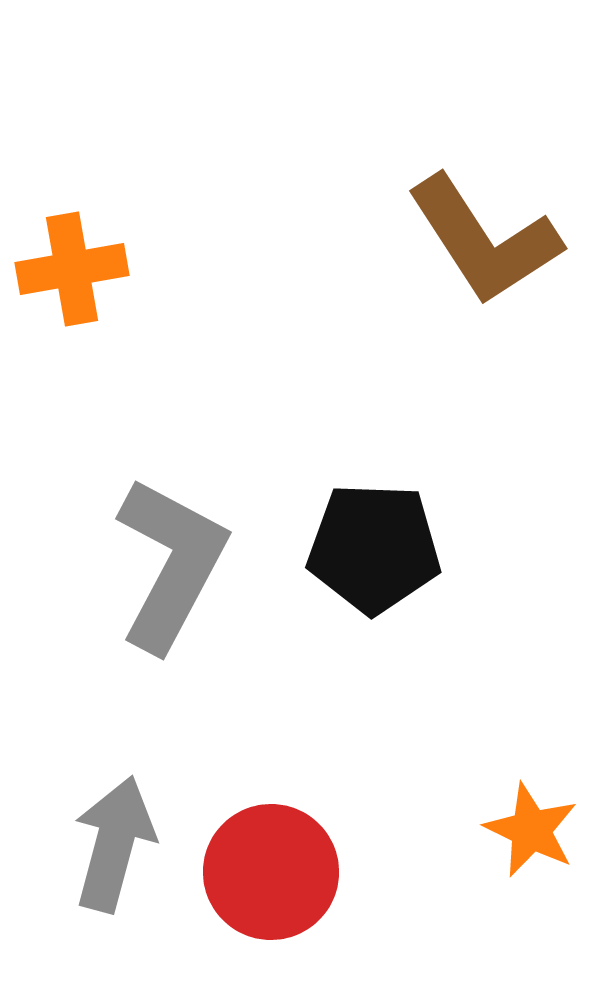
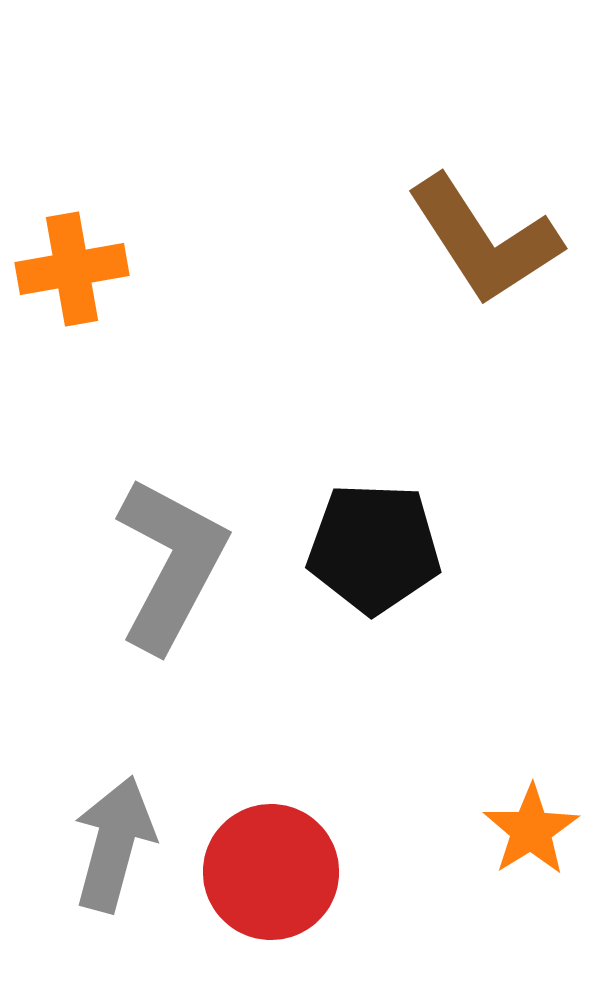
orange star: rotated 14 degrees clockwise
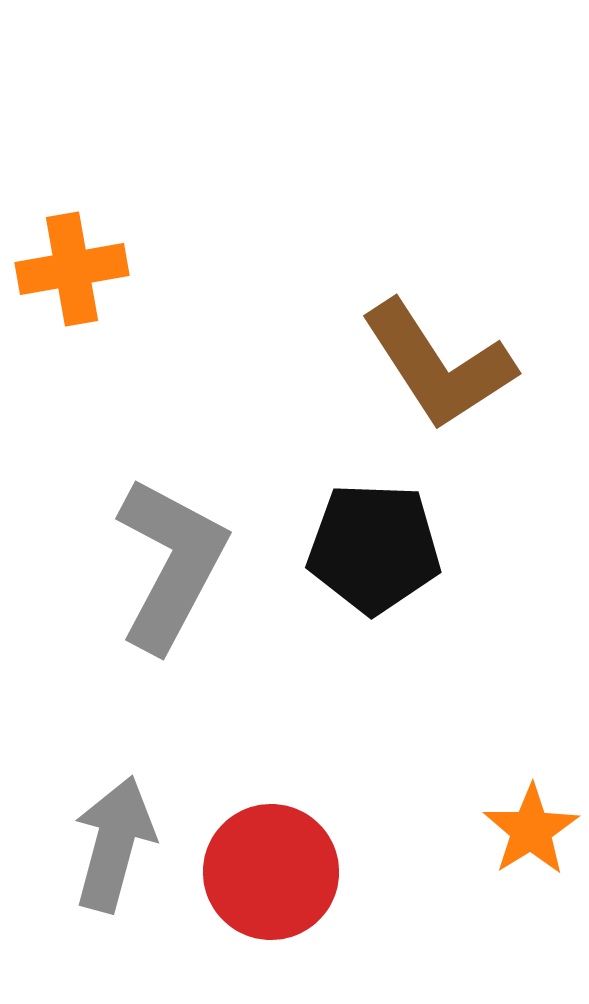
brown L-shape: moved 46 px left, 125 px down
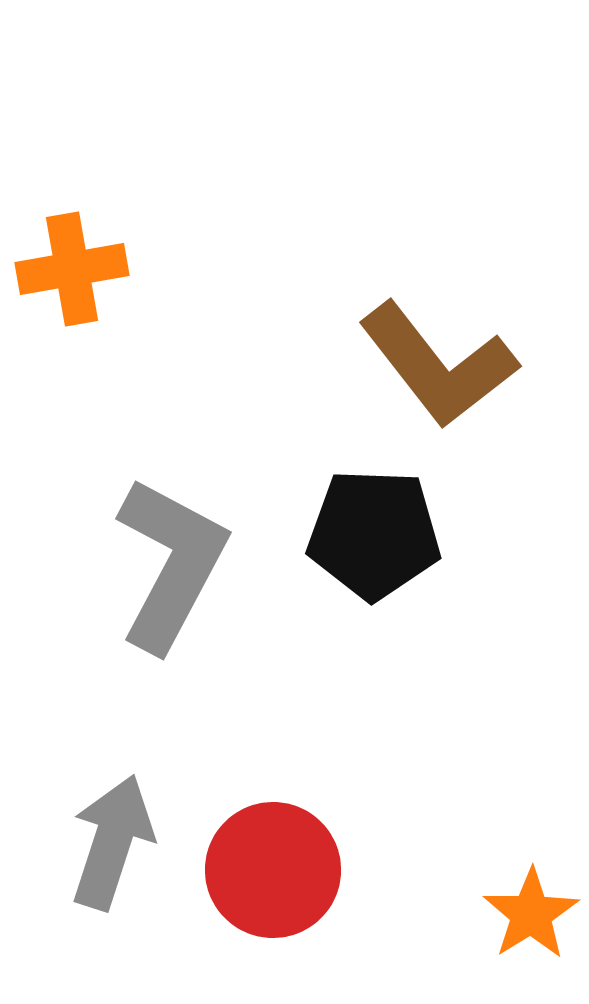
brown L-shape: rotated 5 degrees counterclockwise
black pentagon: moved 14 px up
orange star: moved 84 px down
gray arrow: moved 2 px left, 2 px up; rotated 3 degrees clockwise
red circle: moved 2 px right, 2 px up
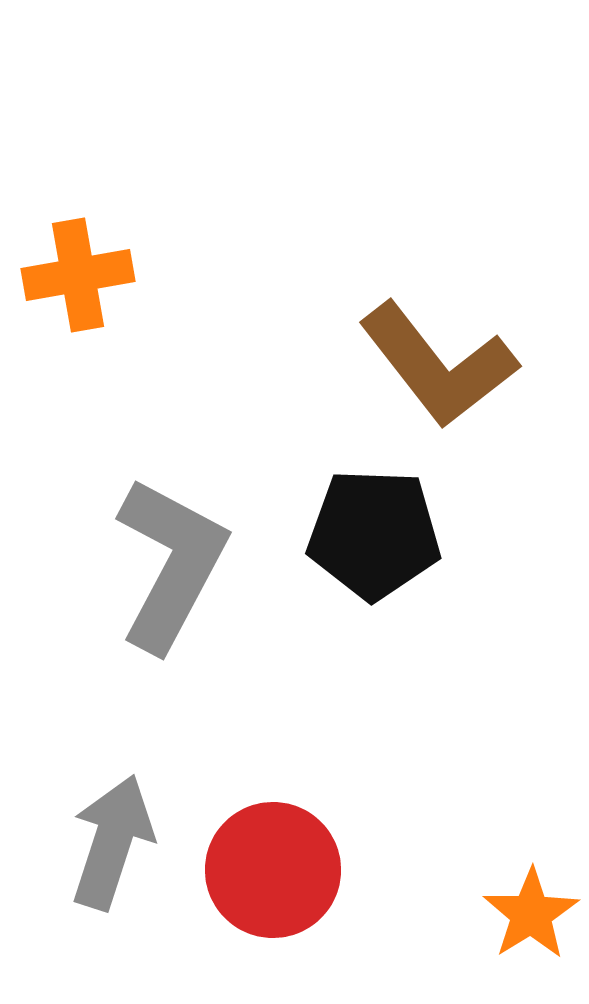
orange cross: moved 6 px right, 6 px down
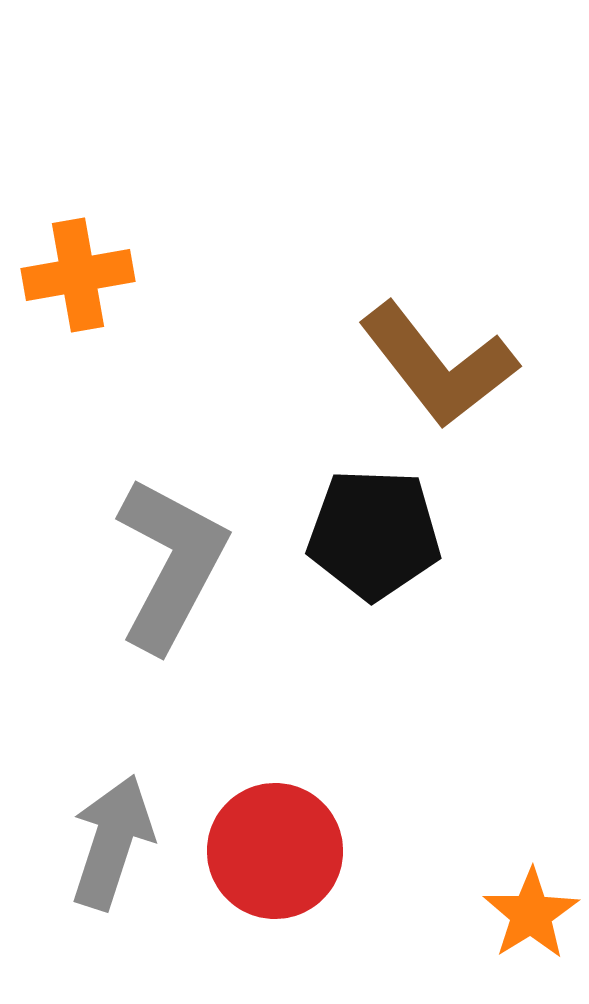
red circle: moved 2 px right, 19 px up
